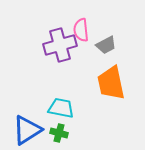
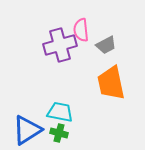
cyan trapezoid: moved 1 px left, 4 px down
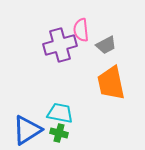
cyan trapezoid: moved 1 px down
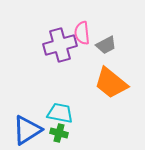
pink semicircle: moved 1 px right, 3 px down
orange trapezoid: rotated 39 degrees counterclockwise
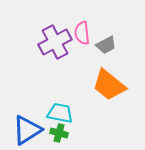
purple cross: moved 5 px left, 3 px up; rotated 12 degrees counterclockwise
orange trapezoid: moved 2 px left, 2 px down
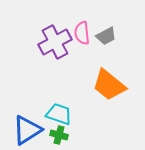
gray trapezoid: moved 9 px up
cyan trapezoid: moved 1 px left, 1 px down; rotated 8 degrees clockwise
green cross: moved 2 px down
